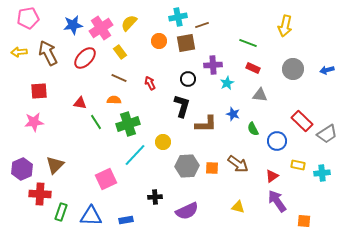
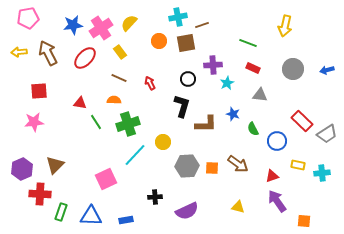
red triangle at (272, 176): rotated 16 degrees clockwise
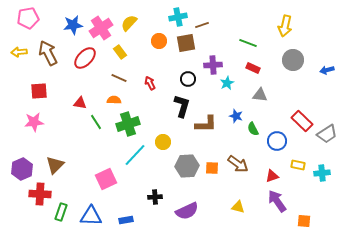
gray circle at (293, 69): moved 9 px up
blue star at (233, 114): moved 3 px right, 2 px down
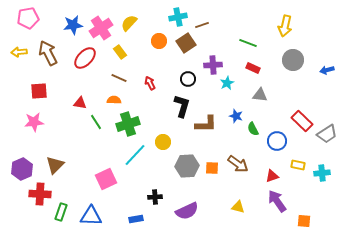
brown square at (186, 43): rotated 24 degrees counterclockwise
blue rectangle at (126, 220): moved 10 px right, 1 px up
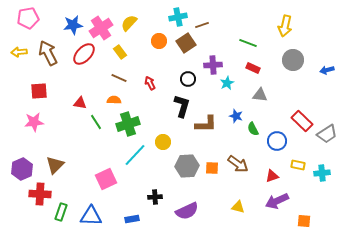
red ellipse at (85, 58): moved 1 px left, 4 px up
purple arrow at (277, 201): rotated 80 degrees counterclockwise
blue rectangle at (136, 219): moved 4 px left
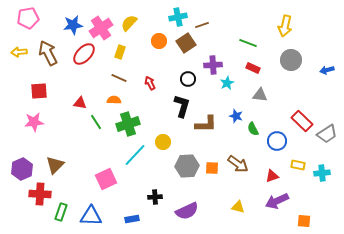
yellow rectangle at (120, 52): rotated 56 degrees clockwise
gray circle at (293, 60): moved 2 px left
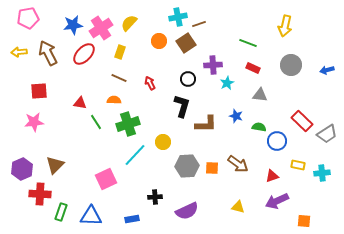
brown line at (202, 25): moved 3 px left, 1 px up
gray circle at (291, 60): moved 5 px down
green semicircle at (253, 129): moved 6 px right, 2 px up; rotated 128 degrees clockwise
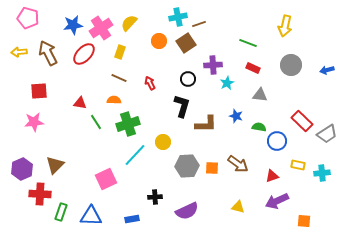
pink pentagon at (28, 18): rotated 25 degrees clockwise
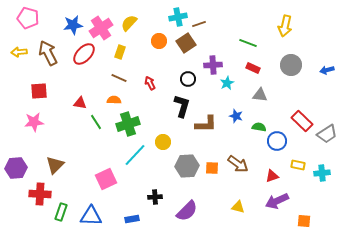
purple hexagon at (22, 169): moved 6 px left, 1 px up; rotated 20 degrees clockwise
purple semicircle at (187, 211): rotated 20 degrees counterclockwise
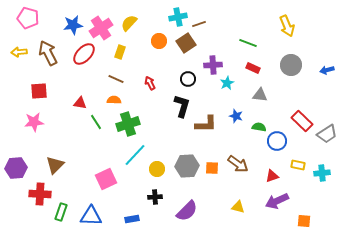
yellow arrow at (285, 26): moved 2 px right; rotated 35 degrees counterclockwise
brown line at (119, 78): moved 3 px left, 1 px down
yellow circle at (163, 142): moved 6 px left, 27 px down
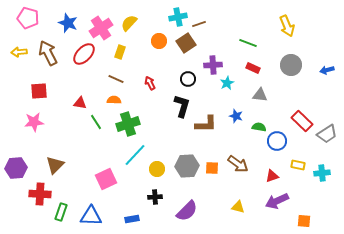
blue star at (73, 25): moved 5 px left, 2 px up; rotated 30 degrees clockwise
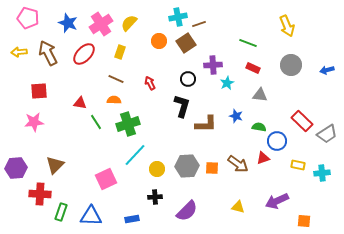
pink cross at (101, 28): moved 4 px up
red triangle at (272, 176): moved 9 px left, 18 px up
